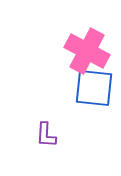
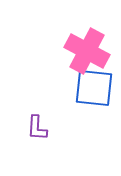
purple L-shape: moved 9 px left, 7 px up
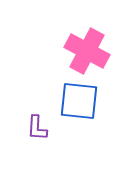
blue square: moved 15 px left, 13 px down
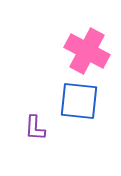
purple L-shape: moved 2 px left
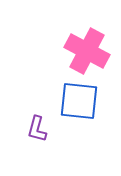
purple L-shape: moved 2 px right, 1 px down; rotated 12 degrees clockwise
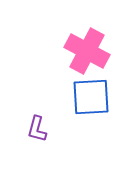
blue square: moved 12 px right, 4 px up; rotated 9 degrees counterclockwise
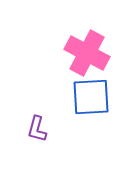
pink cross: moved 2 px down
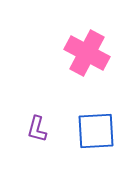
blue square: moved 5 px right, 34 px down
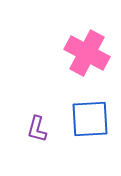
blue square: moved 6 px left, 12 px up
